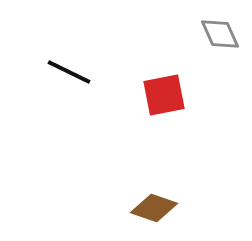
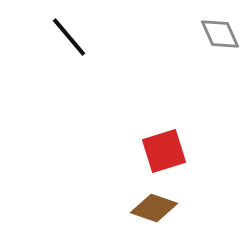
black line: moved 35 px up; rotated 24 degrees clockwise
red square: moved 56 px down; rotated 6 degrees counterclockwise
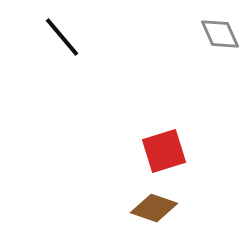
black line: moved 7 px left
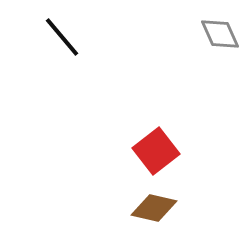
red square: moved 8 px left; rotated 21 degrees counterclockwise
brown diamond: rotated 6 degrees counterclockwise
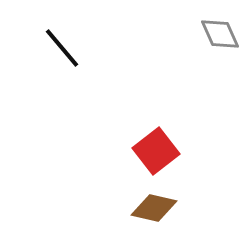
black line: moved 11 px down
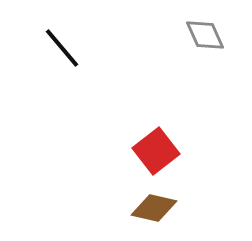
gray diamond: moved 15 px left, 1 px down
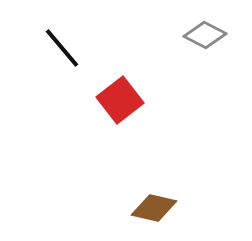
gray diamond: rotated 39 degrees counterclockwise
red square: moved 36 px left, 51 px up
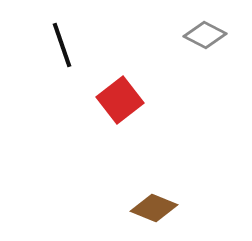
black line: moved 3 px up; rotated 21 degrees clockwise
brown diamond: rotated 9 degrees clockwise
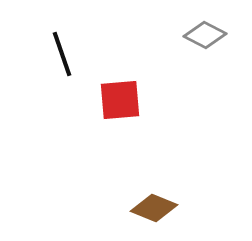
black line: moved 9 px down
red square: rotated 33 degrees clockwise
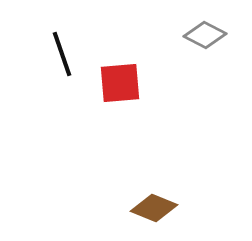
red square: moved 17 px up
